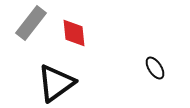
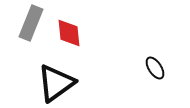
gray rectangle: rotated 16 degrees counterclockwise
red diamond: moved 5 px left
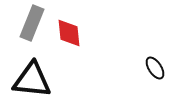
gray rectangle: moved 1 px right
black triangle: moved 24 px left, 3 px up; rotated 42 degrees clockwise
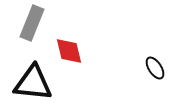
red diamond: moved 18 px down; rotated 8 degrees counterclockwise
black triangle: moved 1 px right, 3 px down
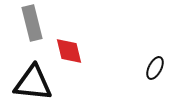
gray rectangle: rotated 36 degrees counterclockwise
black ellipse: rotated 60 degrees clockwise
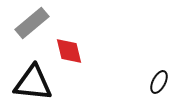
gray rectangle: rotated 64 degrees clockwise
black ellipse: moved 4 px right, 14 px down
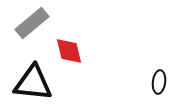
black ellipse: rotated 20 degrees counterclockwise
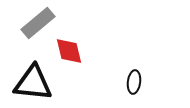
gray rectangle: moved 6 px right
black ellipse: moved 25 px left
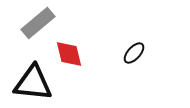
red diamond: moved 3 px down
black ellipse: moved 29 px up; rotated 35 degrees clockwise
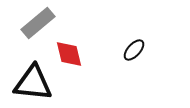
black ellipse: moved 3 px up
